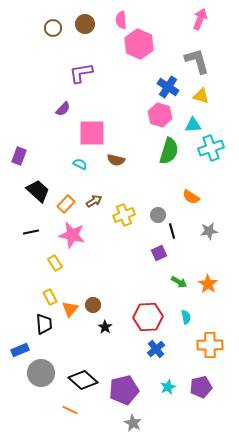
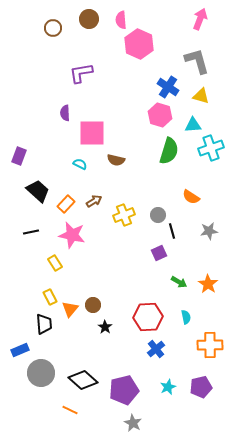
brown circle at (85, 24): moved 4 px right, 5 px up
purple semicircle at (63, 109): moved 2 px right, 4 px down; rotated 133 degrees clockwise
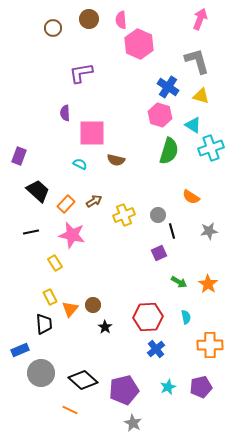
cyan triangle at (193, 125): rotated 36 degrees clockwise
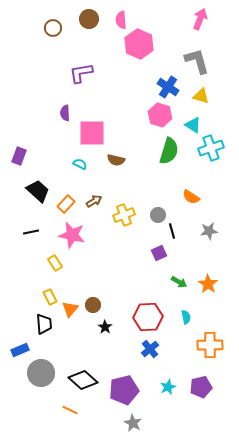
blue cross at (156, 349): moved 6 px left
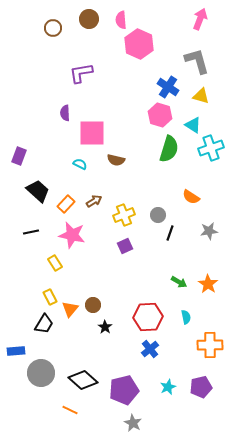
green semicircle at (169, 151): moved 2 px up
black line at (172, 231): moved 2 px left, 2 px down; rotated 35 degrees clockwise
purple square at (159, 253): moved 34 px left, 7 px up
black trapezoid at (44, 324): rotated 35 degrees clockwise
blue rectangle at (20, 350): moved 4 px left, 1 px down; rotated 18 degrees clockwise
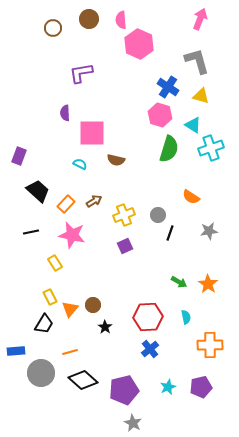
orange line at (70, 410): moved 58 px up; rotated 42 degrees counterclockwise
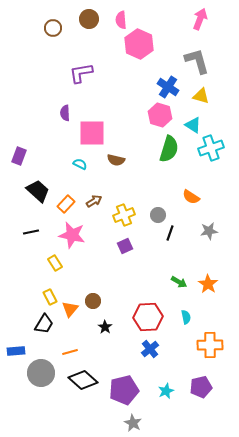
brown circle at (93, 305): moved 4 px up
cyan star at (168, 387): moved 2 px left, 4 px down
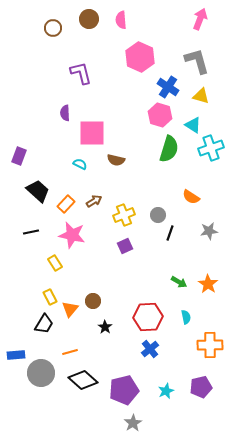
pink hexagon at (139, 44): moved 1 px right, 13 px down
purple L-shape at (81, 73): rotated 85 degrees clockwise
blue rectangle at (16, 351): moved 4 px down
gray star at (133, 423): rotated 12 degrees clockwise
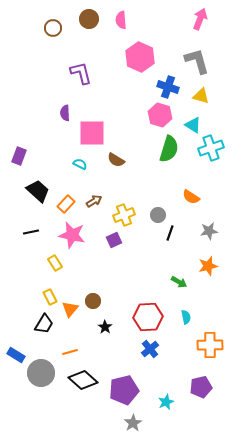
blue cross at (168, 87): rotated 15 degrees counterclockwise
brown semicircle at (116, 160): rotated 18 degrees clockwise
purple square at (125, 246): moved 11 px left, 6 px up
orange star at (208, 284): moved 18 px up; rotated 24 degrees clockwise
blue rectangle at (16, 355): rotated 36 degrees clockwise
cyan star at (166, 391): moved 11 px down
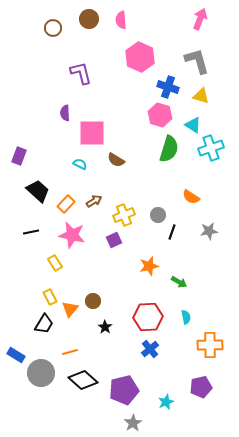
black line at (170, 233): moved 2 px right, 1 px up
orange star at (208, 266): moved 59 px left
